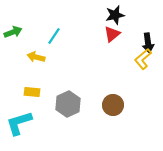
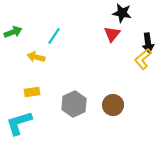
black star: moved 7 px right, 2 px up; rotated 24 degrees clockwise
red triangle: rotated 12 degrees counterclockwise
yellow rectangle: rotated 14 degrees counterclockwise
gray hexagon: moved 6 px right
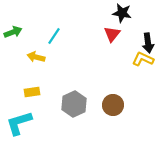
yellow L-shape: rotated 65 degrees clockwise
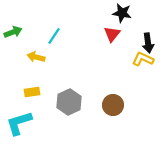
gray hexagon: moved 5 px left, 2 px up
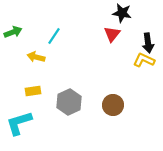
yellow L-shape: moved 1 px right, 1 px down
yellow rectangle: moved 1 px right, 1 px up
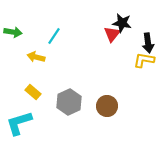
black star: moved 10 px down
green arrow: rotated 30 degrees clockwise
yellow L-shape: rotated 15 degrees counterclockwise
yellow rectangle: moved 1 px down; rotated 49 degrees clockwise
brown circle: moved 6 px left, 1 px down
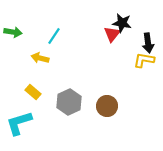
yellow arrow: moved 4 px right, 1 px down
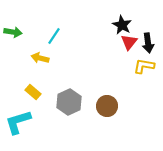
black star: moved 2 px down; rotated 18 degrees clockwise
red triangle: moved 17 px right, 8 px down
yellow L-shape: moved 6 px down
cyan L-shape: moved 1 px left, 1 px up
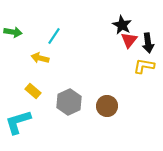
red triangle: moved 2 px up
yellow rectangle: moved 1 px up
